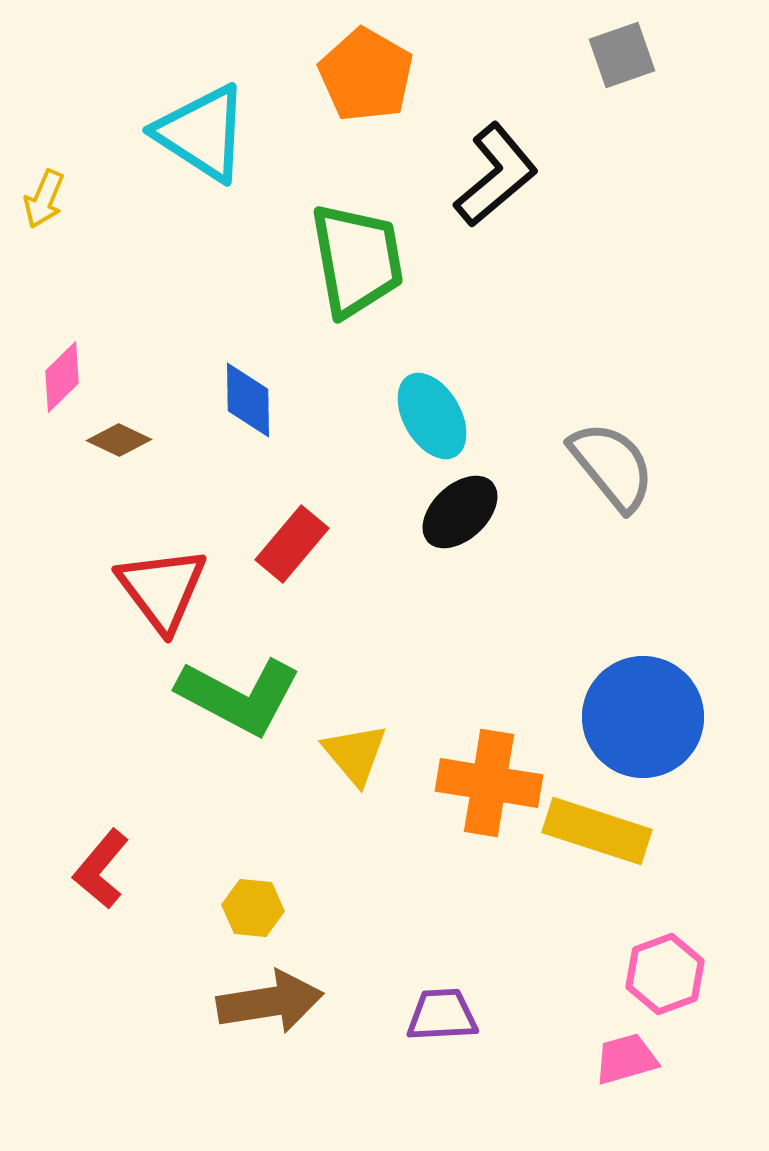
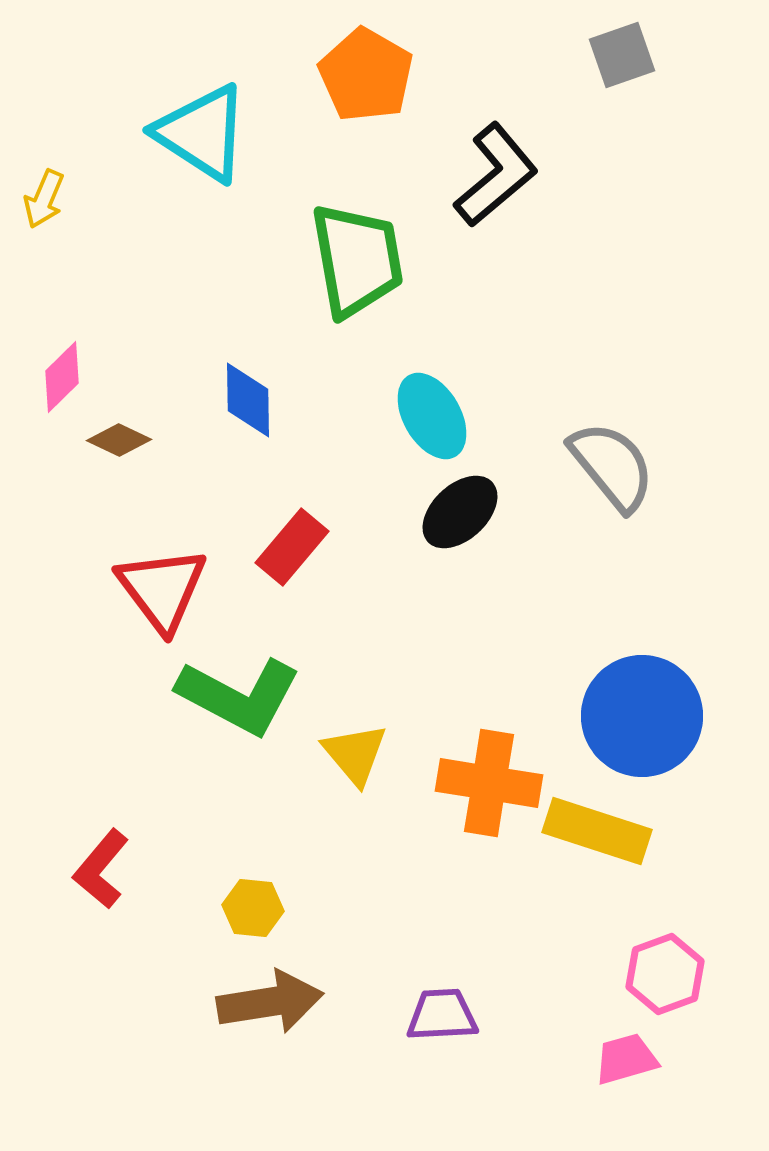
red rectangle: moved 3 px down
blue circle: moved 1 px left, 1 px up
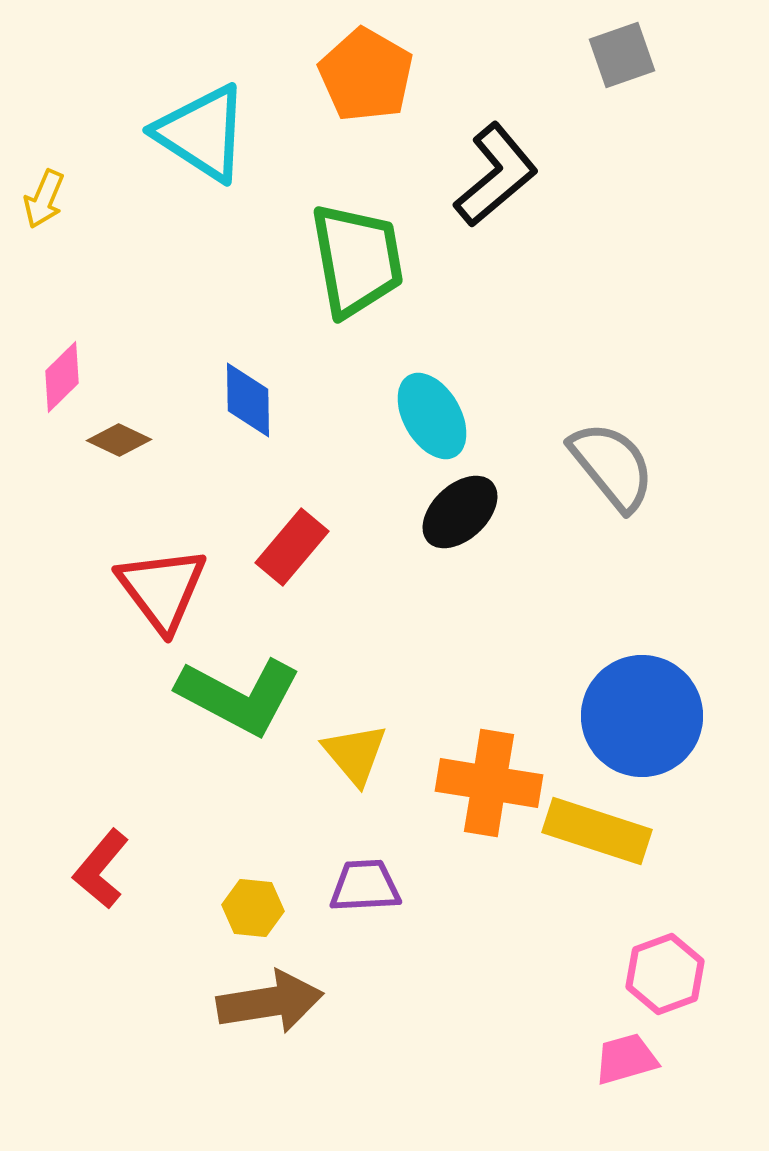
purple trapezoid: moved 77 px left, 129 px up
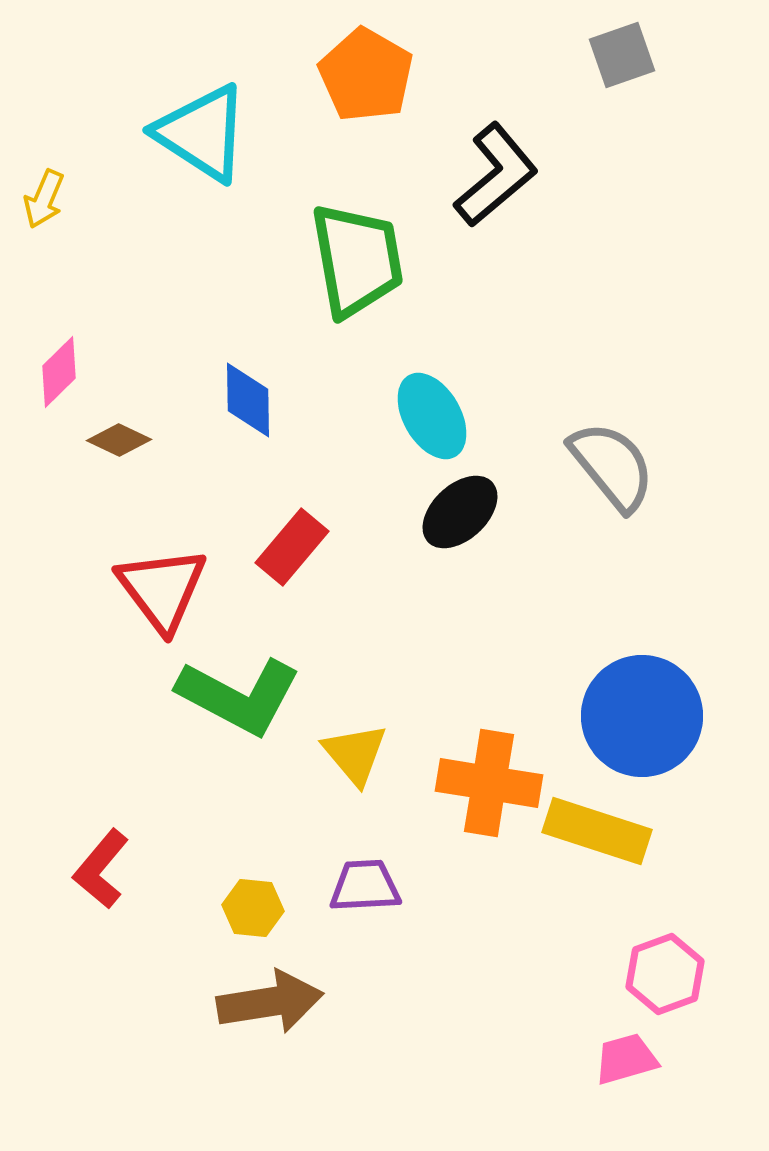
pink diamond: moved 3 px left, 5 px up
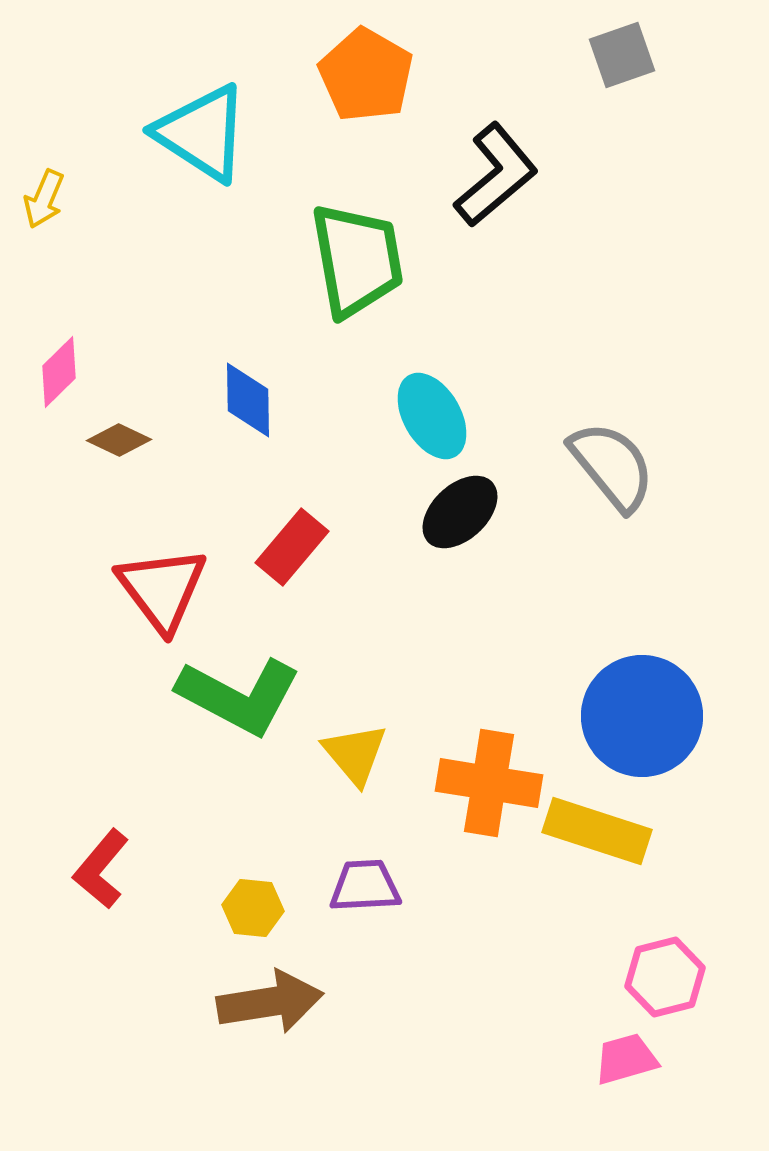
pink hexagon: moved 3 px down; rotated 6 degrees clockwise
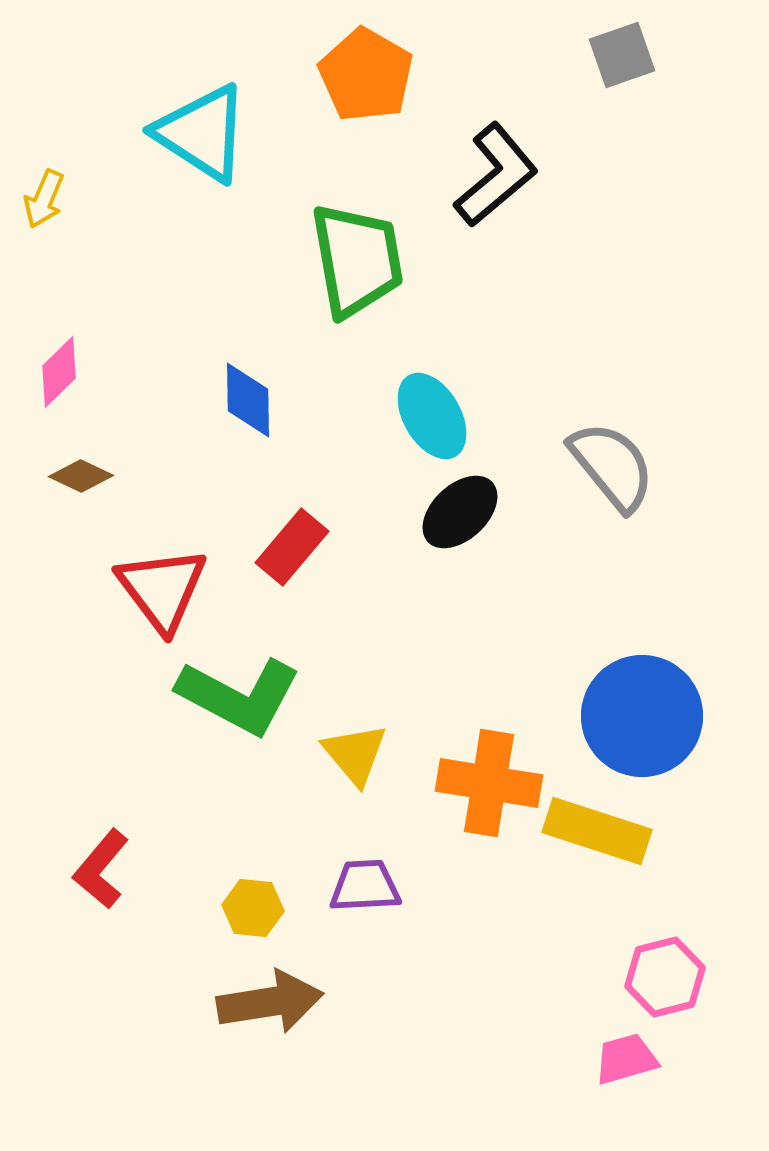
brown diamond: moved 38 px left, 36 px down
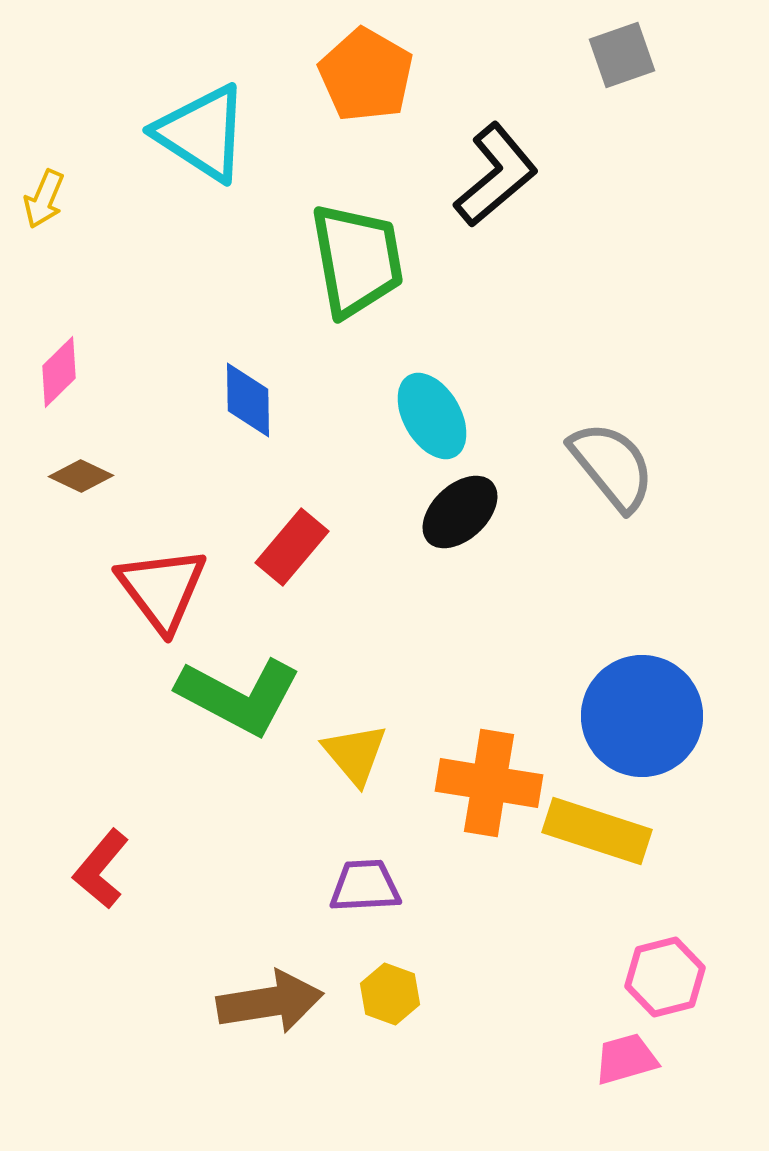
yellow hexagon: moved 137 px right, 86 px down; rotated 14 degrees clockwise
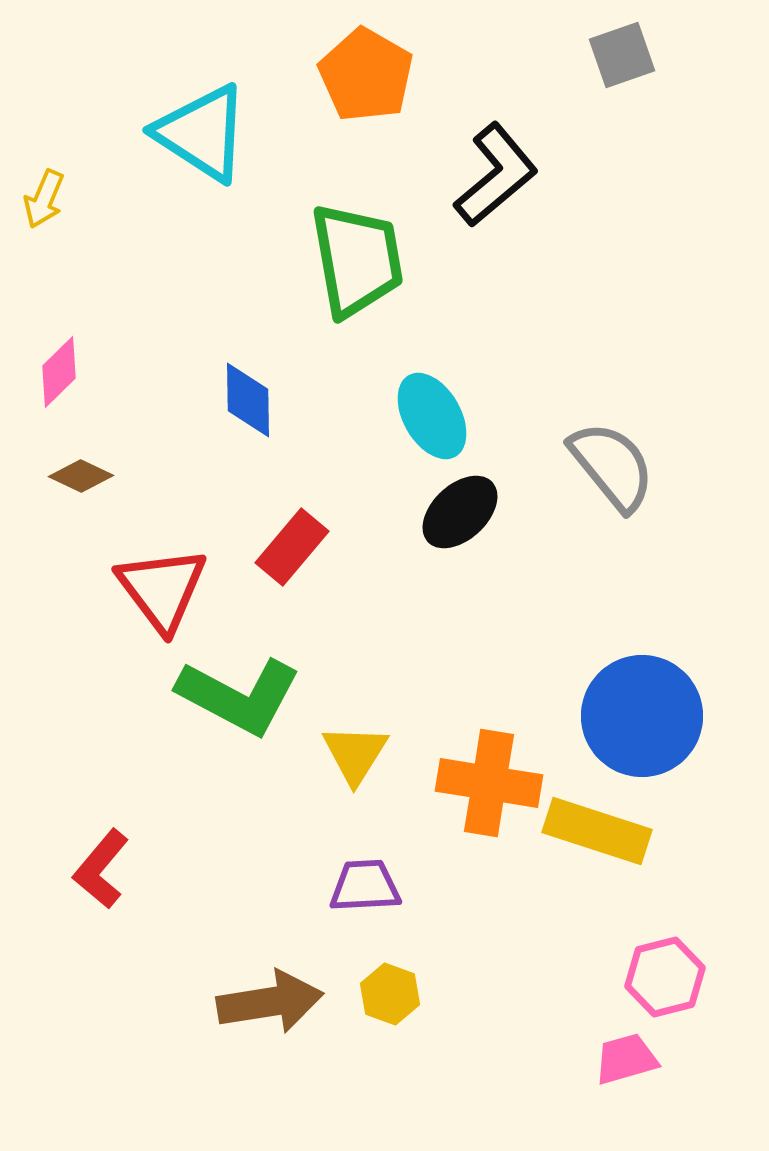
yellow triangle: rotated 12 degrees clockwise
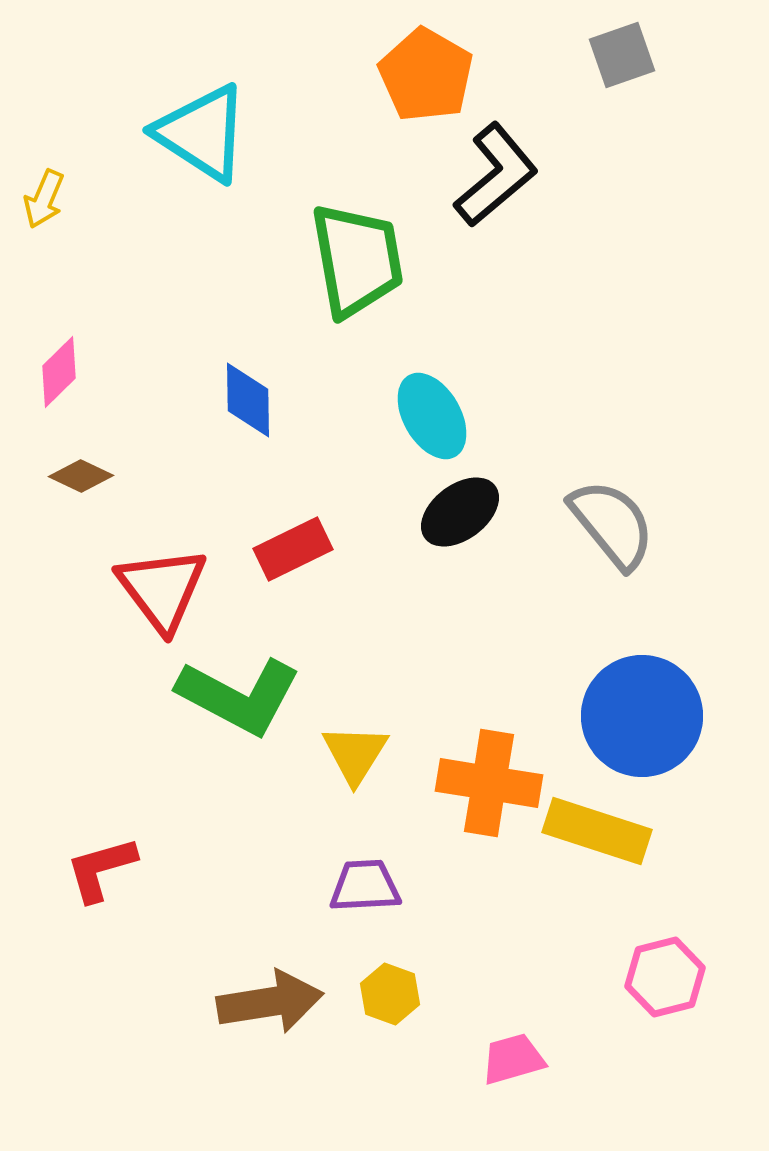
orange pentagon: moved 60 px right
gray semicircle: moved 58 px down
black ellipse: rotated 6 degrees clockwise
red rectangle: moved 1 px right, 2 px down; rotated 24 degrees clockwise
red L-shape: rotated 34 degrees clockwise
pink trapezoid: moved 113 px left
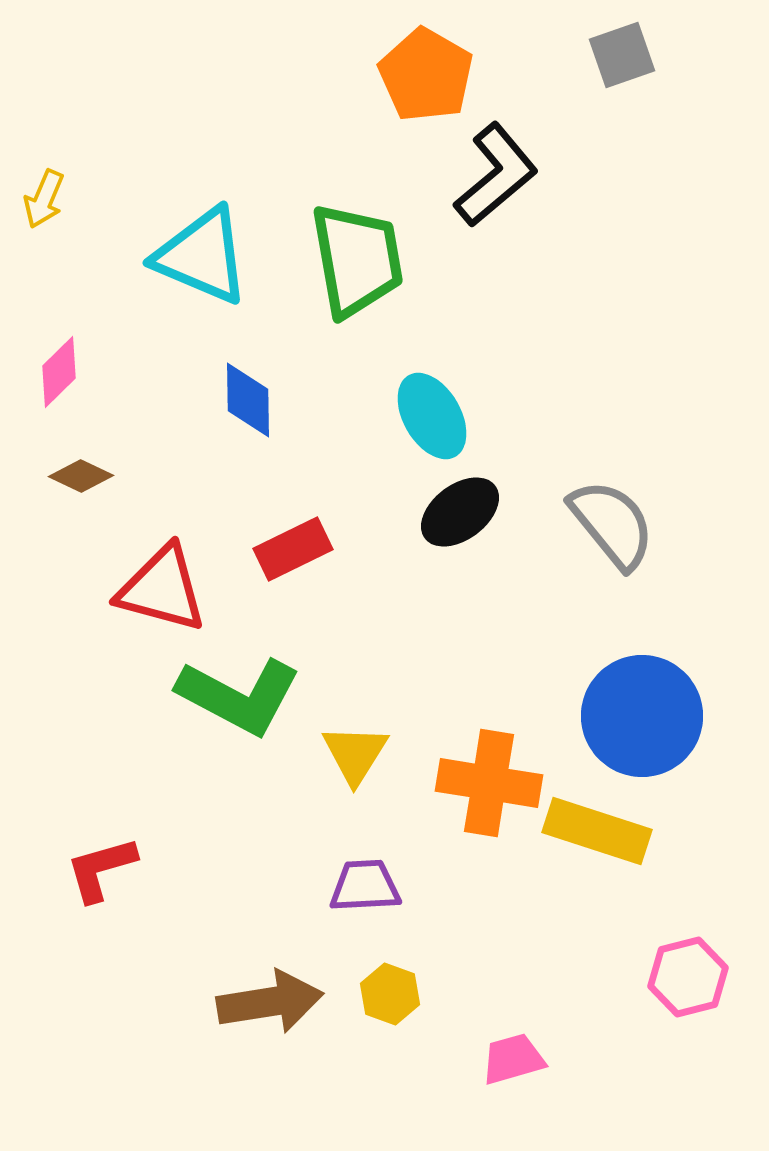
cyan triangle: moved 123 px down; rotated 10 degrees counterclockwise
red triangle: rotated 38 degrees counterclockwise
pink hexagon: moved 23 px right
